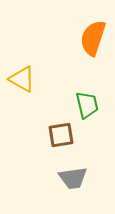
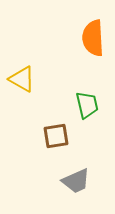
orange semicircle: rotated 21 degrees counterclockwise
brown square: moved 5 px left, 1 px down
gray trapezoid: moved 3 px right, 3 px down; rotated 16 degrees counterclockwise
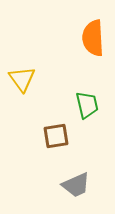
yellow triangle: rotated 24 degrees clockwise
gray trapezoid: moved 4 px down
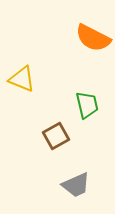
orange semicircle: rotated 60 degrees counterclockwise
yellow triangle: rotated 32 degrees counterclockwise
brown square: rotated 20 degrees counterclockwise
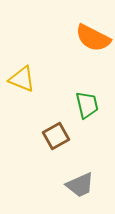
gray trapezoid: moved 4 px right
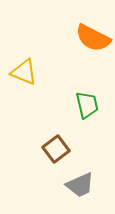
yellow triangle: moved 2 px right, 7 px up
brown square: moved 13 px down; rotated 8 degrees counterclockwise
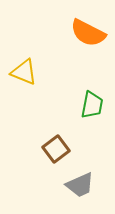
orange semicircle: moved 5 px left, 5 px up
green trapezoid: moved 5 px right; rotated 24 degrees clockwise
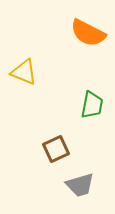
brown square: rotated 12 degrees clockwise
gray trapezoid: rotated 8 degrees clockwise
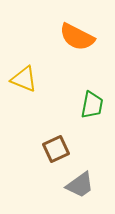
orange semicircle: moved 11 px left, 4 px down
yellow triangle: moved 7 px down
gray trapezoid: rotated 20 degrees counterclockwise
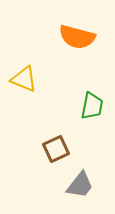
orange semicircle: rotated 12 degrees counterclockwise
green trapezoid: moved 1 px down
gray trapezoid: rotated 16 degrees counterclockwise
